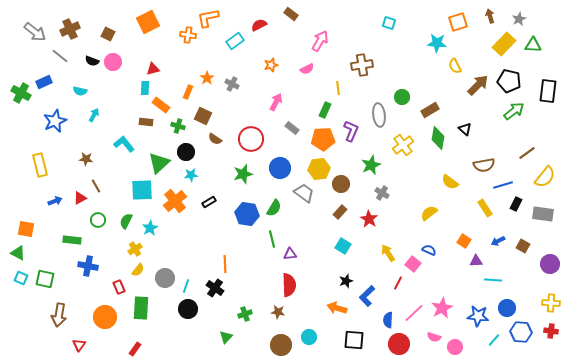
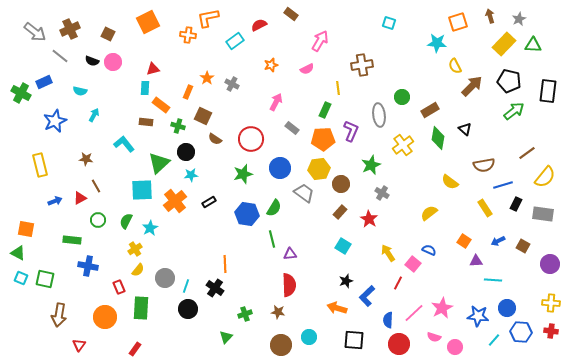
brown arrow at (478, 85): moved 6 px left, 1 px down
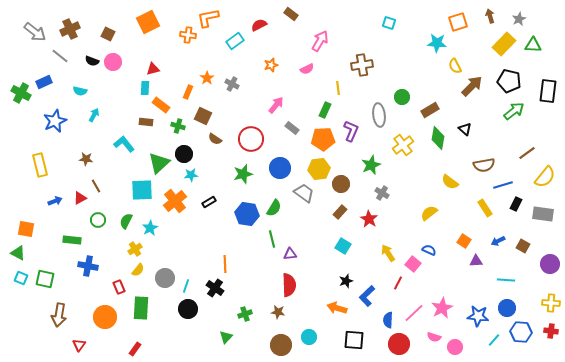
pink arrow at (276, 102): moved 3 px down; rotated 12 degrees clockwise
black circle at (186, 152): moved 2 px left, 2 px down
cyan line at (493, 280): moved 13 px right
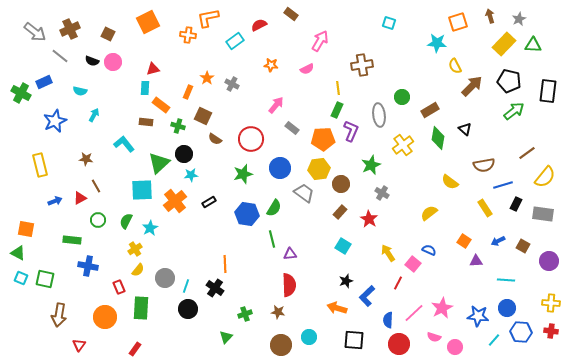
orange star at (271, 65): rotated 24 degrees clockwise
green rectangle at (325, 110): moved 12 px right
purple circle at (550, 264): moved 1 px left, 3 px up
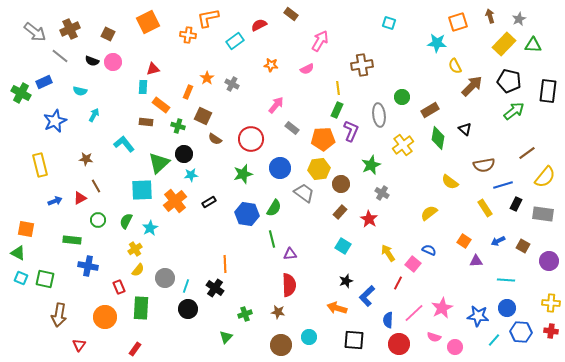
cyan rectangle at (145, 88): moved 2 px left, 1 px up
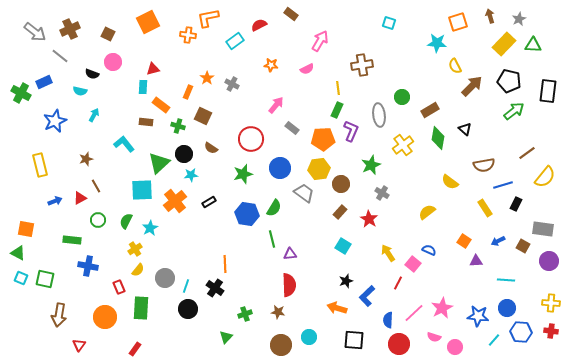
black semicircle at (92, 61): moved 13 px down
brown semicircle at (215, 139): moved 4 px left, 9 px down
brown star at (86, 159): rotated 24 degrees counterclockwise
yellow semicircle at (429, 213): moved 2 px left, 1 px up
gray rectangle at (543, 214): moved 15 px down
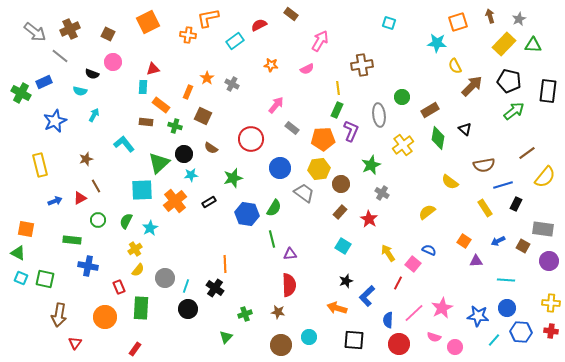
green cross at (178, 126): moved 3 px left
green star at (243, 174): moved 10 px left, 4 px down
red triangle at (79, 345): moved 4 px left, 2 px up
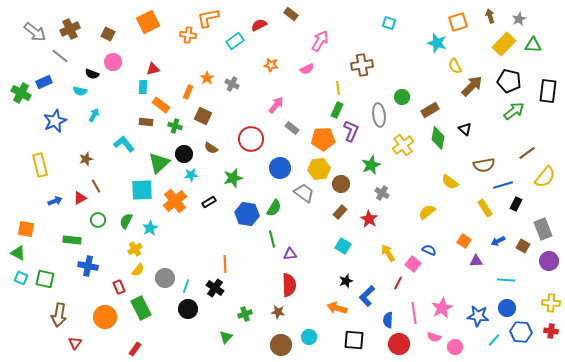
cyan star at (437, 43): rotated 12 degrees clockwise
gray rectangle at (543, 229): rotated 60 degrees clockwise
green rectangle at (141, 308): rotated 30 degrees counterclockwise
pink line at (414, 313): rotated 55 degrees counterclockwise
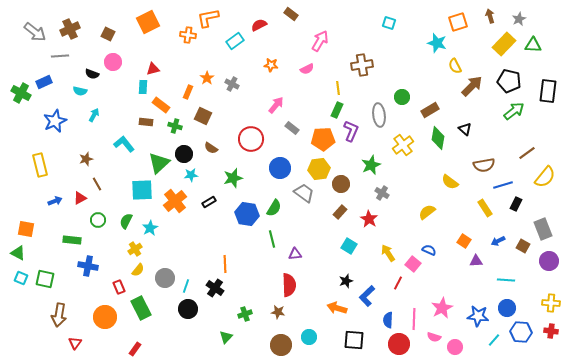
gray line at (60, 56): rotated 42 degrees counterclockwise
brown line at (96, 186): moved 1 px right, 2 px up
cyan square at (343, 246): moved 6 px right
purple triangle at (290, 254): moved 5 px right
pink line at (414, 313): moved 6 px down; rotated 10 degrees clockwise
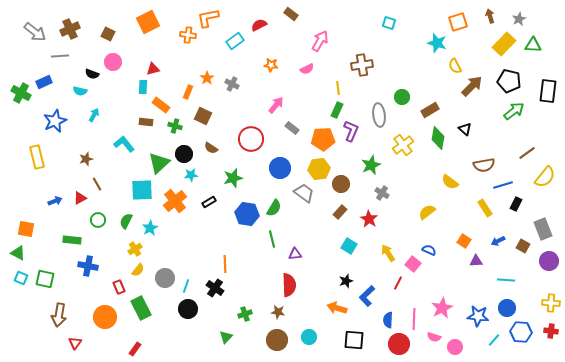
yellow rectangle at (40, 165): moved 3 px left, 8 px up
brown circle at (281, 345): moved 4 px left, 5 px up
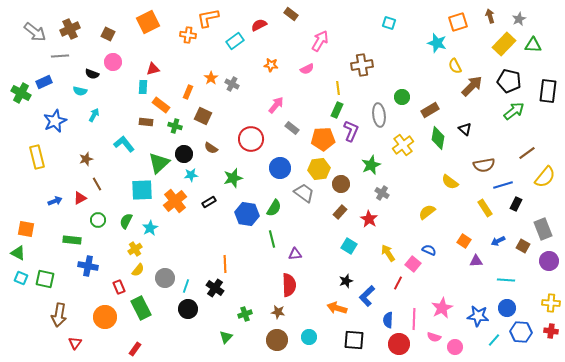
orange star at (207, 78): moved 4 px right
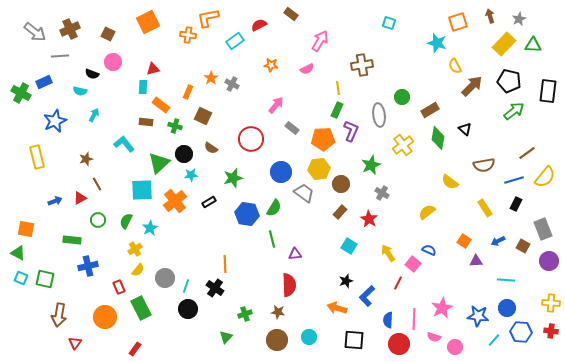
blue circle at (280, 168): moved 1 px right, 4 px down
blue line at (503, 185): moved 11 px right, 5 px up
blue cross at (88, 266): rotated 24 degrees counterclockwise
